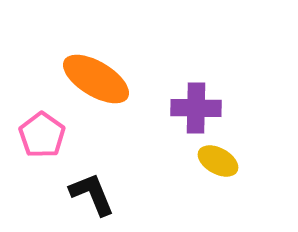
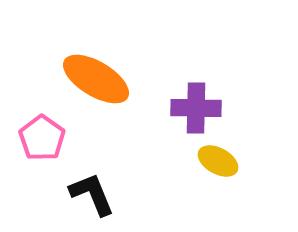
pink pentagon: moved 3 px down
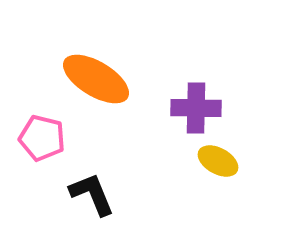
pink pentagon: rotated 21 degrees counterclockwise
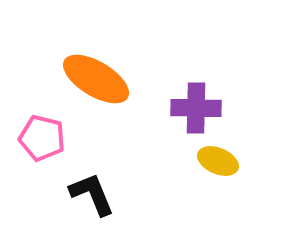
yellow ellipse: rotated 6 degrees counterclockwise
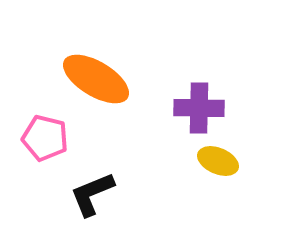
purple cross: moved 3 px right
pink pentagon: moved 3 px right
black L-shape: rotated 90 degrees counterclockwise
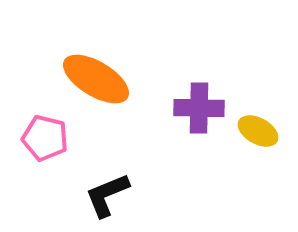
yellow ellipse: moved 40 px right, 30 px up; rotated 6 degrees clockwise
black L-shape: moved 15 px right, 1 px down
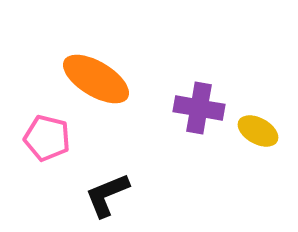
purple cross: rotated 9 degrees clockwise
pink pentagon: moved 2 px right
